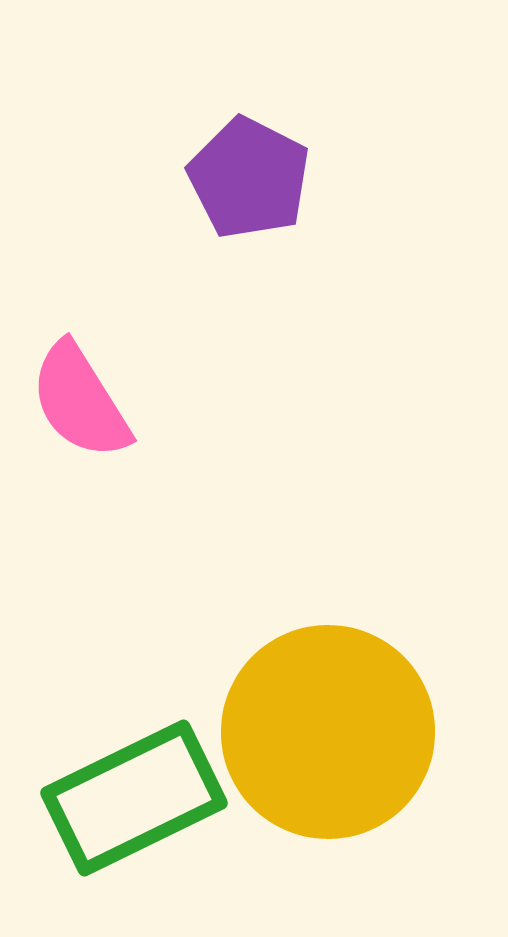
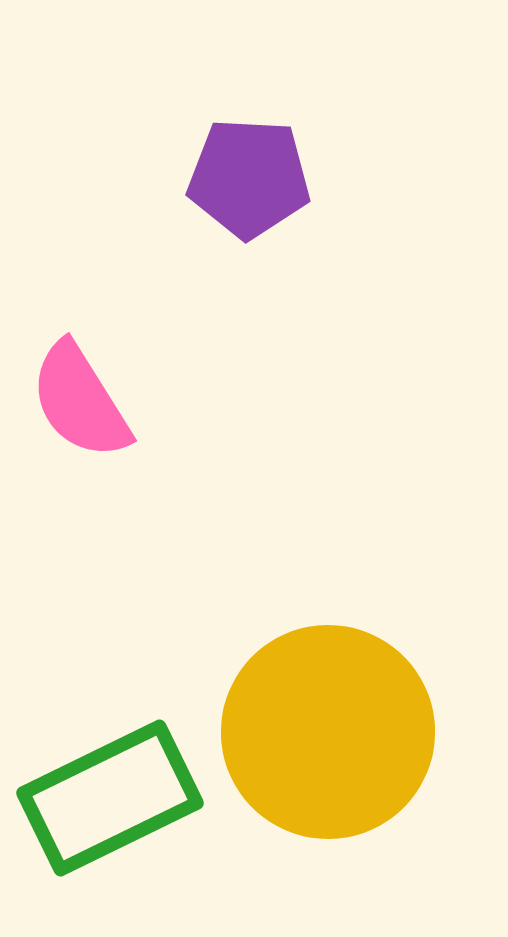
purple pentagon: rotated 24 degrees counterclockwise
green rectangle: moved 24 px left
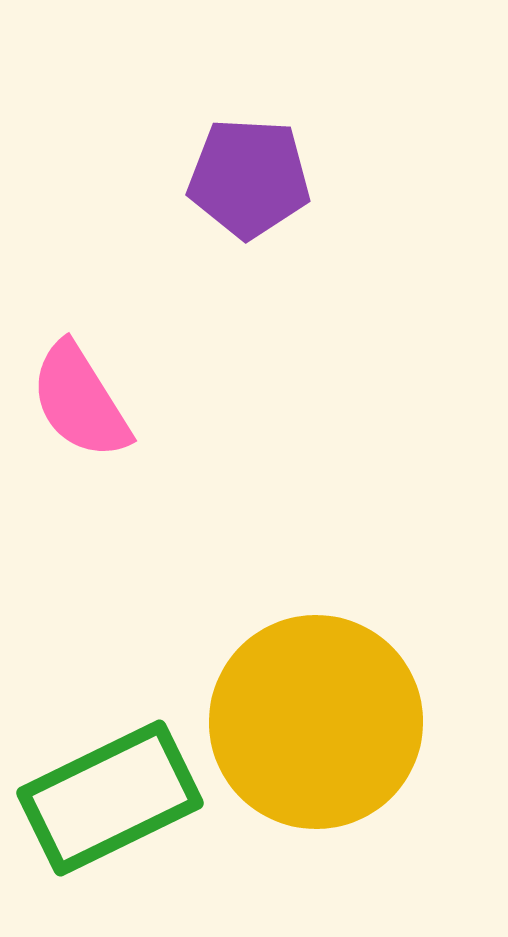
yellow circle: moved 12 px left, 10 px up
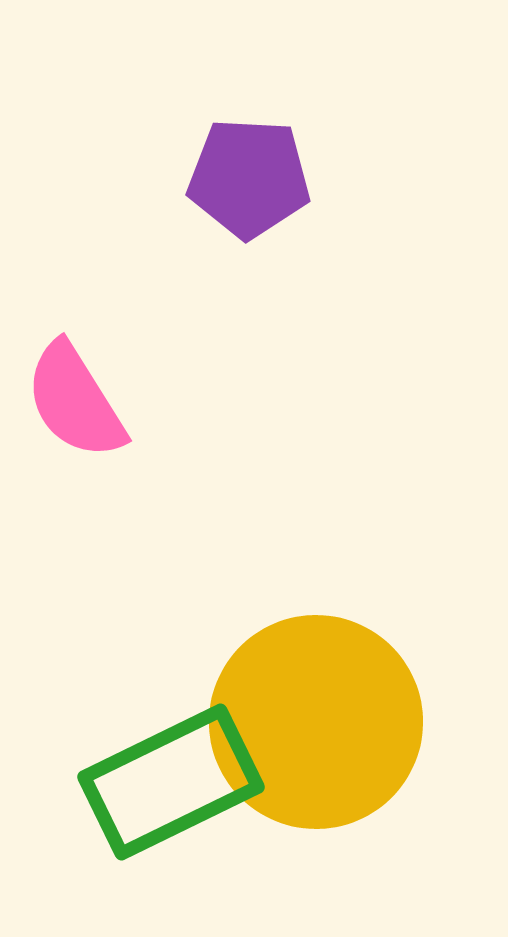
pink semicircle: moved 5 px left
green rectangle: moved 61 px right, 16 px up
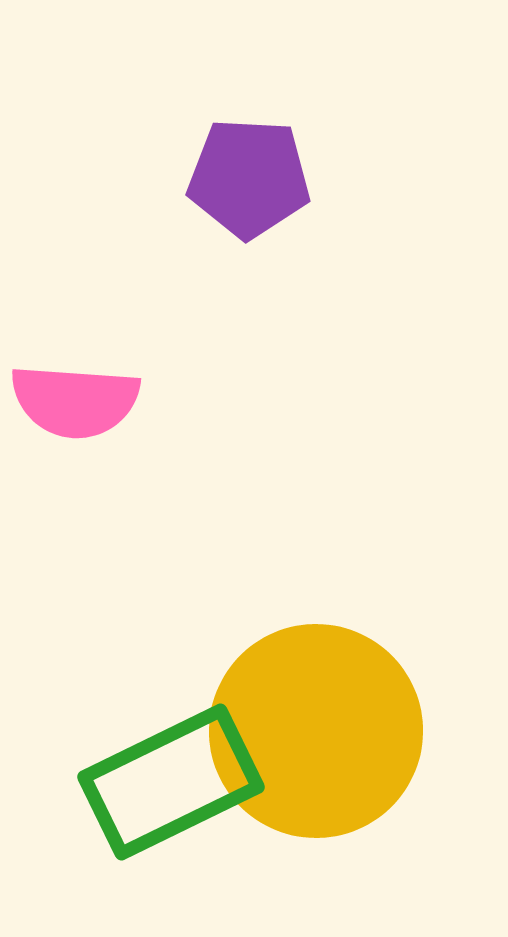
pink semicircle: rotated 54 degrees counterclockwise
yellow circle: moved 9 px down
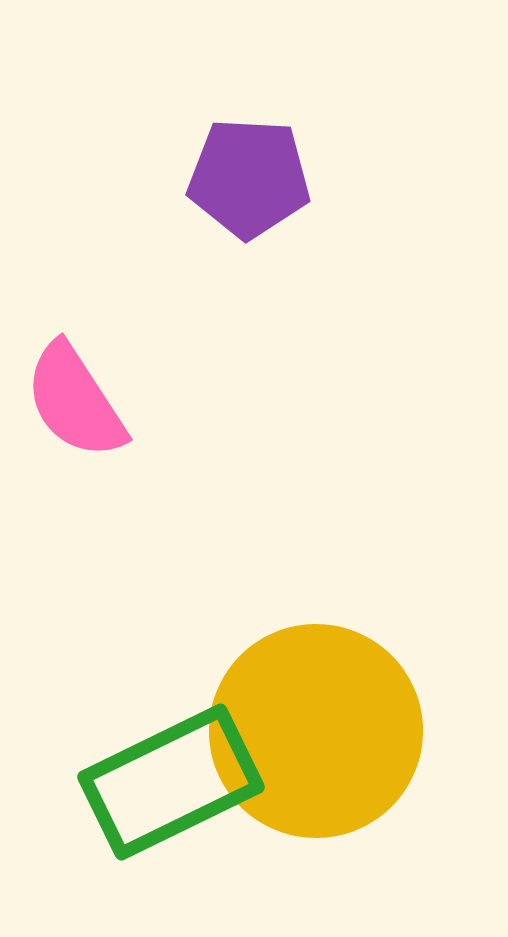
pink semicircle: rotated 53 degrees clockwise
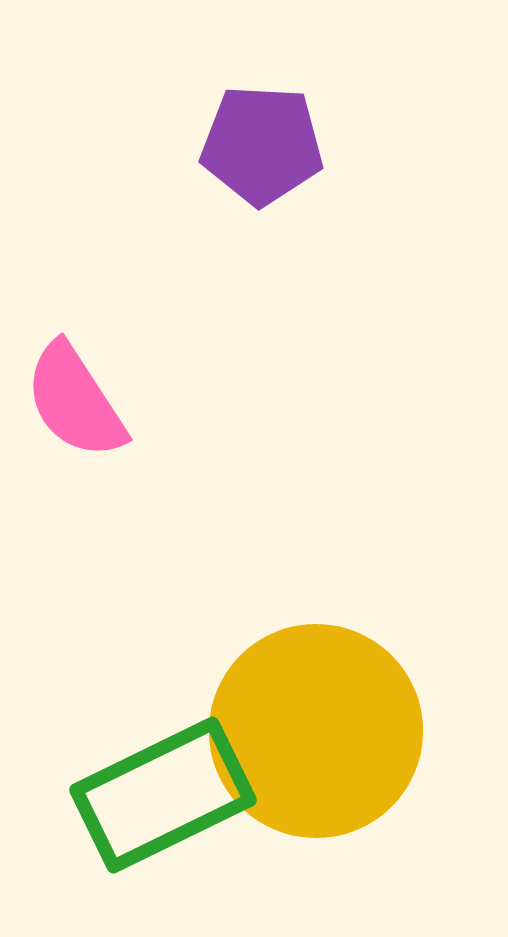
purple pentagon: moved 13 px right, 33 px up
green rectangle: moved 8 px left, 13 px down
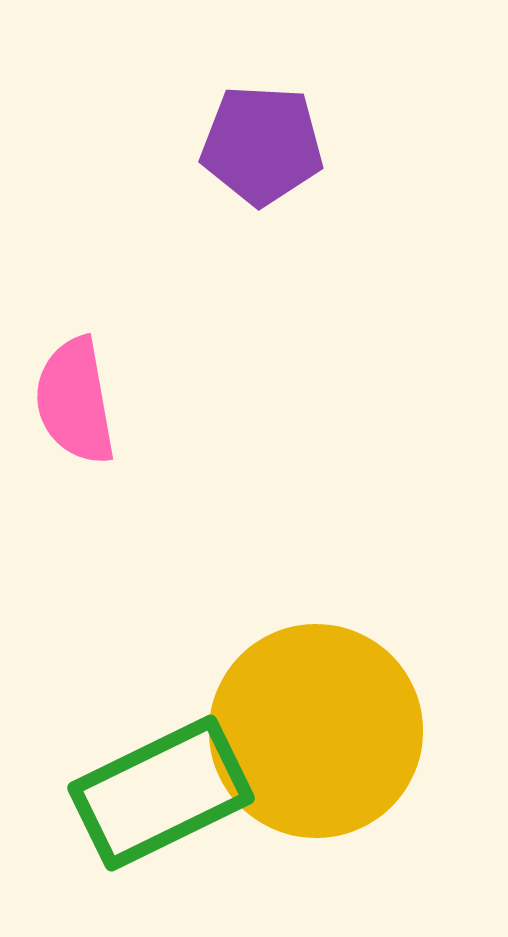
pink semicircle: rotated 23 degrees clockwise
green rectangle: moved 2 px left, 2 px up
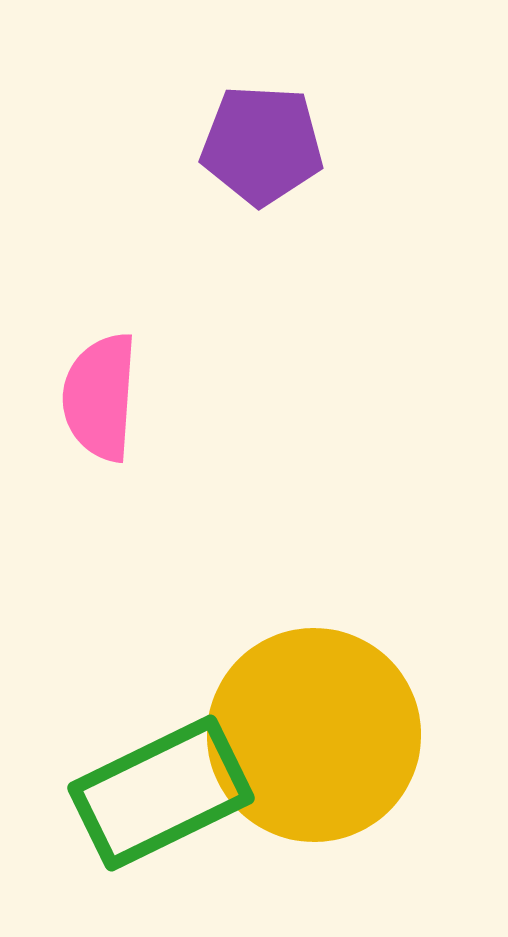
pink semicircle: moved 25 px right, 4 px up; rotated 14 degrees clockwise
yellow circle: moved 2 px left, 4 px down
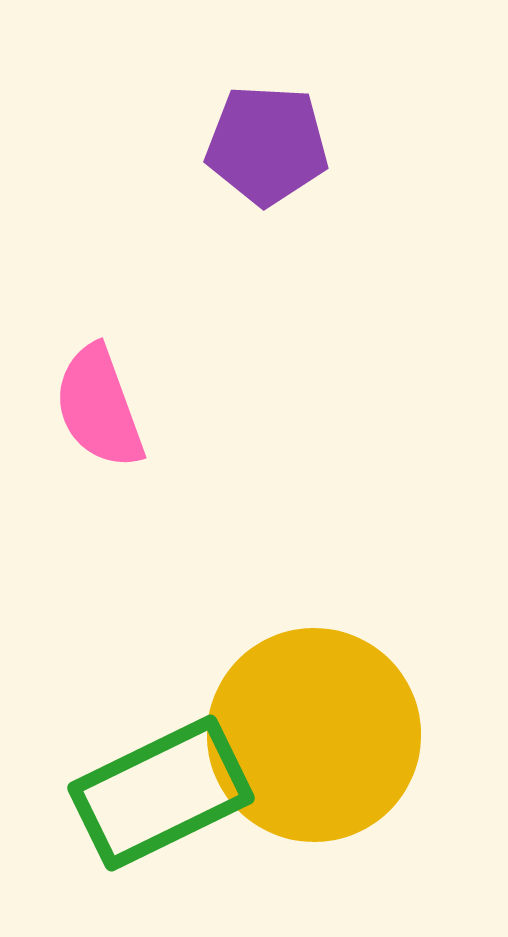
purple pentagon: moved 5 px right
pink semicircle: moved 1 px left, 10 px down; rotated 24 degrees counterclockwise
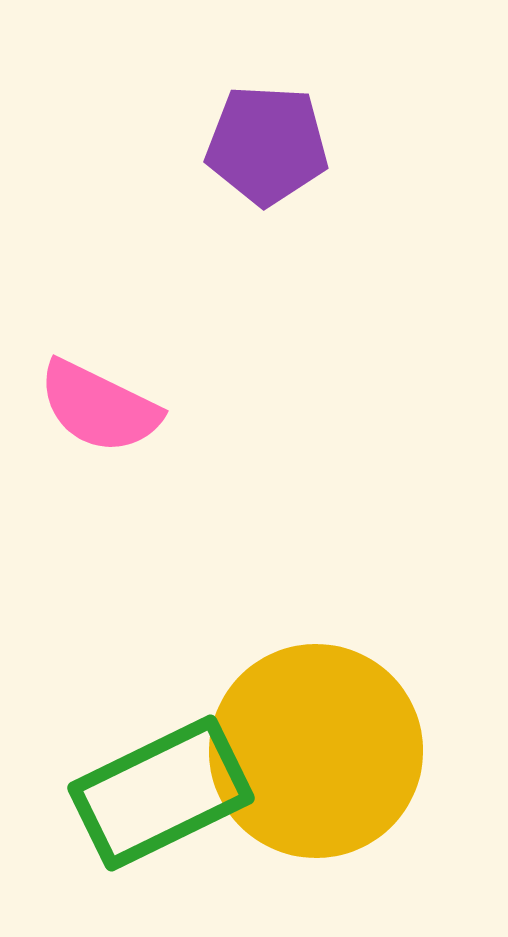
pink semicircle: rotated 44 degrees counterclockwise
yellow circle: moved 2 px right, 16 px down
